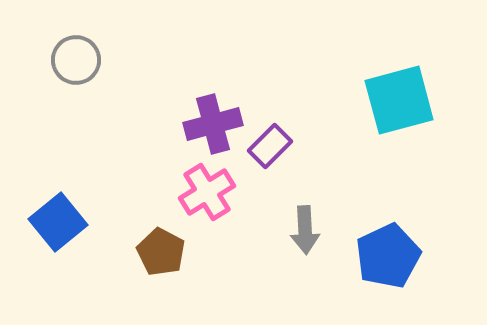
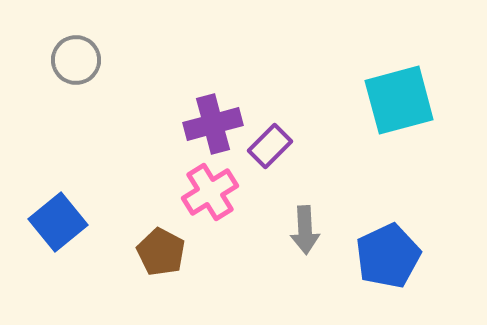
pink cross: moved 3 px right
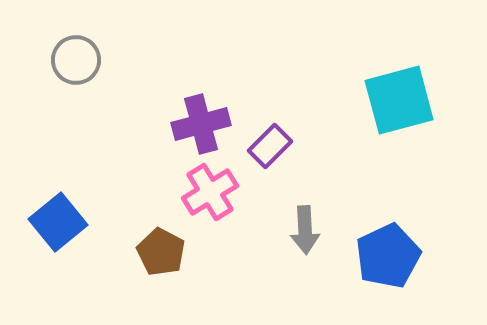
purple cross: moved 12 px left
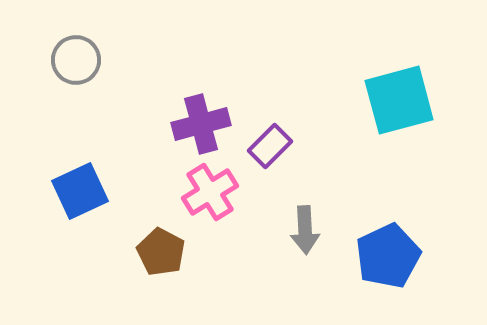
blue square: moved 22 px right, 31 px up; rotated 14 degrees clockwise
